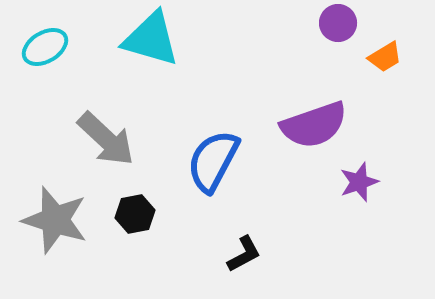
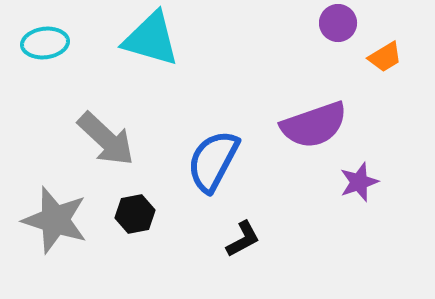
cyan ellipse: moved 4 px up; rotated 24 degrees clockwise
black L-shape: moved 1 px left, 15 px up
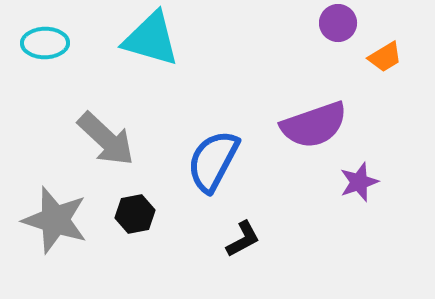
cyan ellipse: rotated 6 degrees clockwise
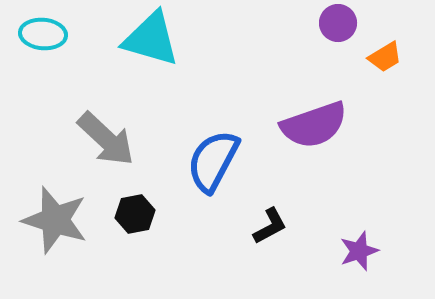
cyan ellipse: moved 2 px left, 9 px up; rotated 6 degrees clockwise
purple star: moved 69 px down
black L-shape: moved 27 px right, 13 px up
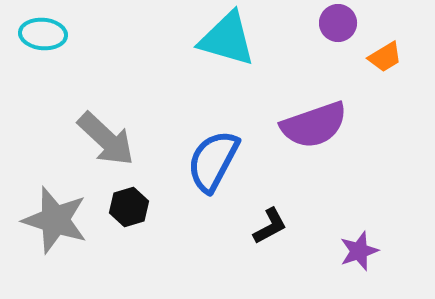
cyan triangle: moved 76 px right
black hexagon: moved 6 px left, 7 px up; rotated 6 degrees counterclockwise
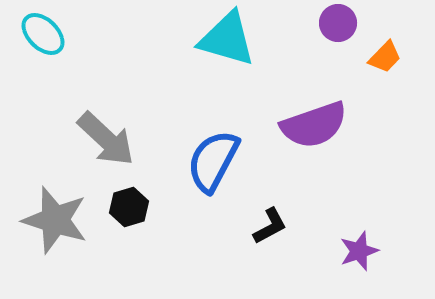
cyan ellipse: rotated 39 degrees clockwise
orange trapezoid: rotated 15 degrees counterclockwise
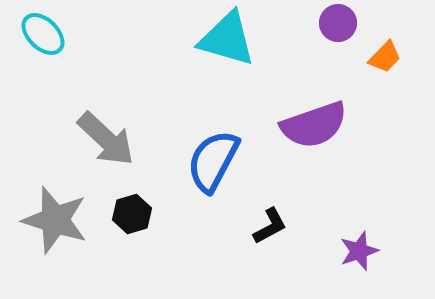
black hexagon: moved 3 px right, 7 px down
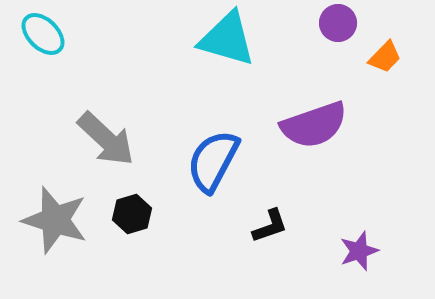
black L-shape: rotated 9 degrees clockwise
